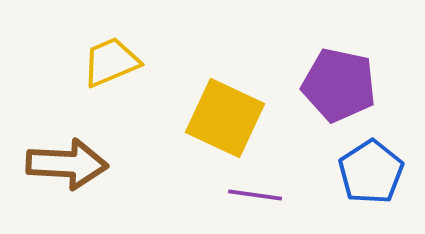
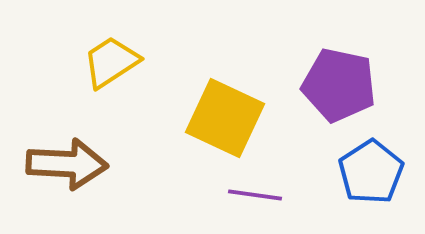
yellow trapezoid: rotated 10 degrees counterclockwise
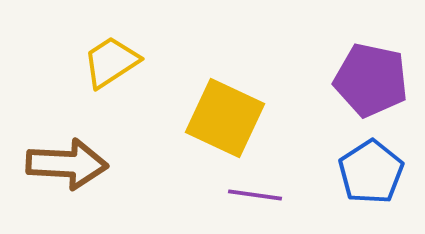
purple pentagon: moved 32 px right, 5 px up
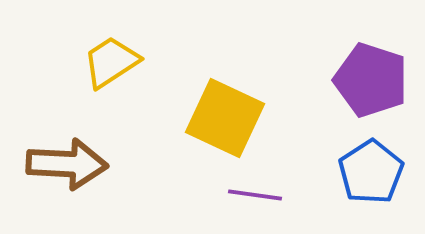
purple pentagon: rotated 6 degrees clockwise
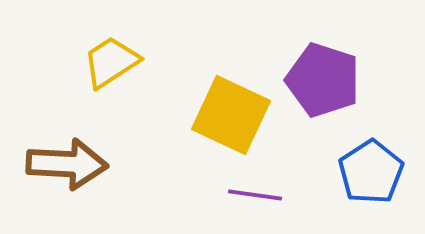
purple pentagon: moved 48 px left
yellow square: moved 6 px right, 3 px up
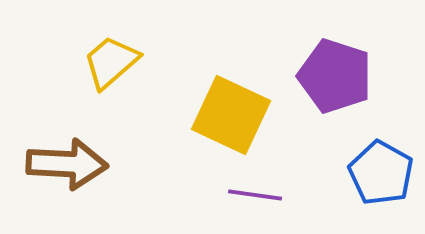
yellow trapezoid: rotated 8 degrees counterclockwise
purple pentagon: moved 12 px right, 4 px up
blue pentagon: moved 10 px right, 1 px down; rotated 10 degrees counterclockwise
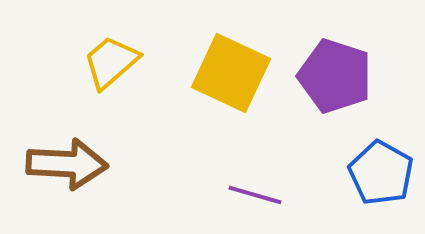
yellow square: moved 42 px up
purple line: rotated 8 degrees clockwise
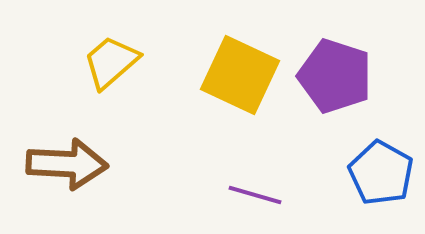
yellow square: moved 9 px right, 2 px down
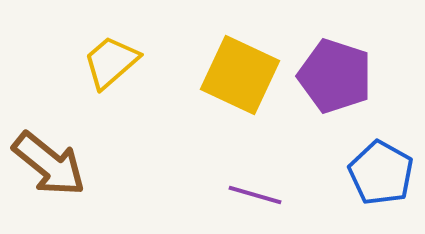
brown arrow: moved 18 px left; rotated 36 degrees clockwise
